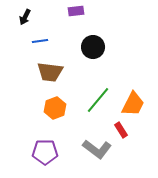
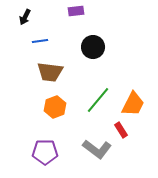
orange hexagon: moved 1 px up
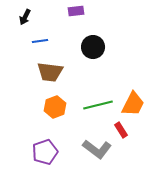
green line: moved 5 px down; rotated 36 degrees clockwise
purple pentagon: rotated 20 degrees counterclockwise
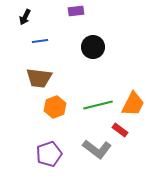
brown trapezoid: moved 11 px left, 6 px down
red rectangle: moved 1 px left; rotated 21 degrees counterclockwise
purple pentagon: moved 4 px right, 2 px down
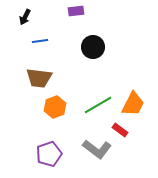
green line: rotated 16 degrees counterclockwise
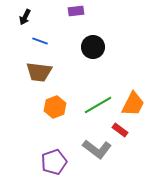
blue line: rotated 28 degrees clockwise
brown trapezoid: moved 6 px up
purple pentagon: moved 5 px right, 8 px down
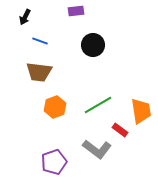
black circle: moved 2 px up
orange trapezoid: moved 8 px right, 7 px down; rotated 36 degrees counterclockwise
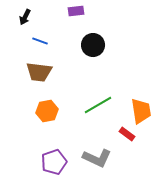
orange hexagon: moved 8 px left, 4 px down; rotated 10 degrees clockwise
red rectangle: moved 7 px right, 4 px down
gray L-shape: moved 9 px down; rotated 12 degrees counterclockwise
